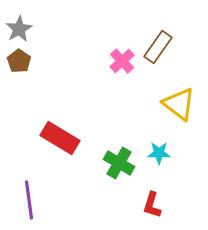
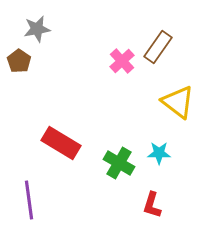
gray star: moved 18 px right; rotated 20 degrees clockwise
yellow triangle: moved 1 px left, 2 px up
red rectangle: moved 1 px right, 5 px down
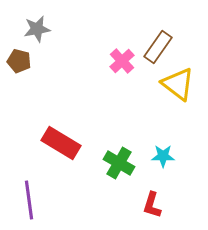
brown pentagon: rotated 20 degrees counterclockwise
yellow triangle: moved 18 px up
cyan star: moved 4 px right, 3 px down
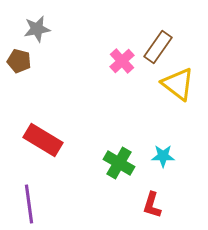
red rectangle: moved 18 px left, 3 px up
purple line: moved 4 px down
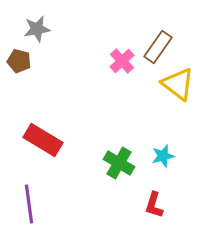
cyan star: rotated 15 degrees counterclockwise
red L-shape: moved 2 px right
